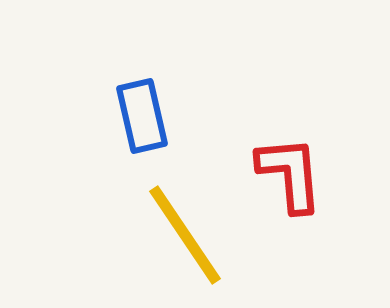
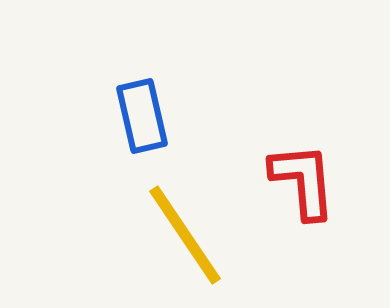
red L-shape: moved 13 px right, 7 px down
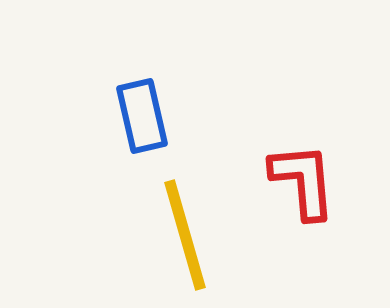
yellow line: rotated 18 degrees clockwise
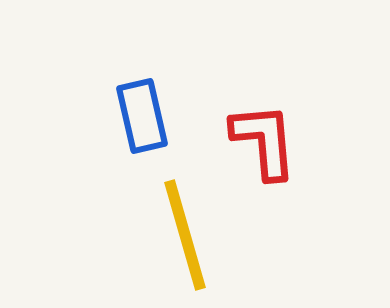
red L-shape: moved 39 px left, 40 px up
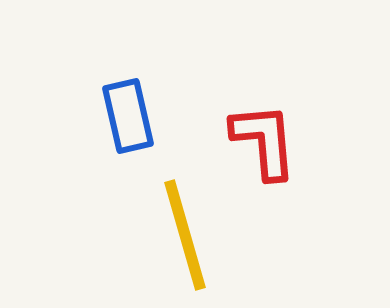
blue rectangle: moved 14 px left
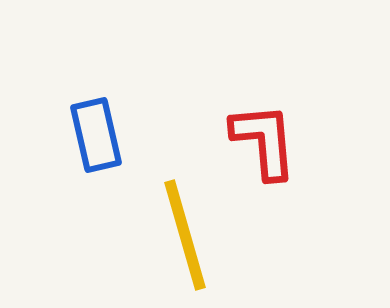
blue rectangle: moved 32 px left, 19 px down
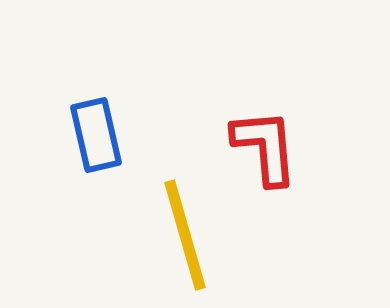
red L-shape: moved 1 px right, 6 px down
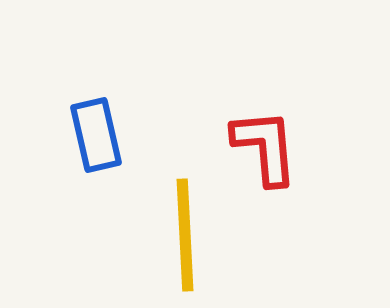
yellow line: rotated 13 degrees clockwise
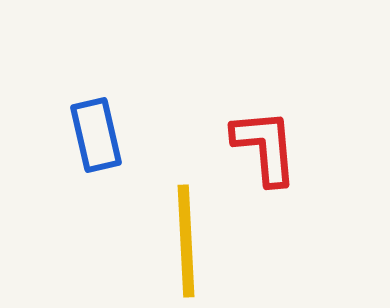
yellow line: moved 1 px right, 6 px down
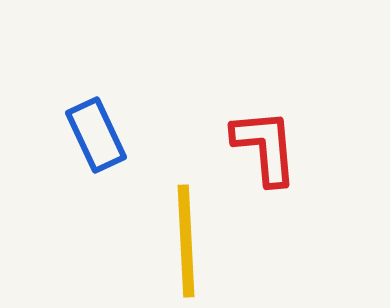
blue rectangle: rotated 12 degrees counterclockwise
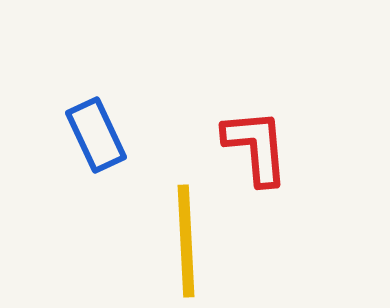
red L-shape: moved 9 px left
